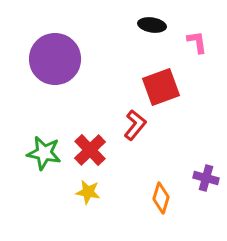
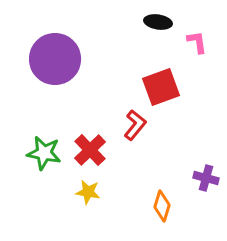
black ellipse: moved 6 px right, 3 px up
orange diamond: moved 1 px right, 8 px down
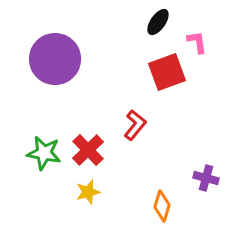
black ellipse: rotated 64 degrees counterclockwise
red square: moved 6 px right, 15 px up
red cross: moved 2 px left
yellow star: rotated 25 degrees counterclockwise
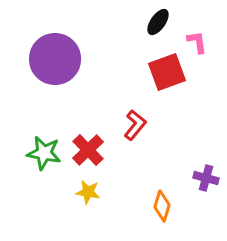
yellow star: rotated 25 degrees clockwise
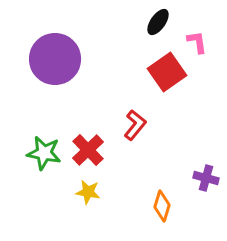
red square: rotated 15 degrees counterclockwise
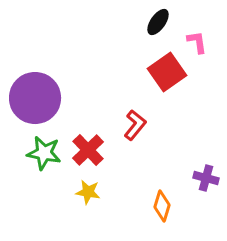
purple circle: moved 20 px left, 39 px down
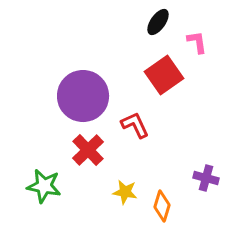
red square: moved 3 px left, 3 px down
purple circle: moved 48 px right, 2 px up
red L-shape: rotated 64 degrees counterclockwise
green star: moved 33 px down
yellow star: moved 37 px right
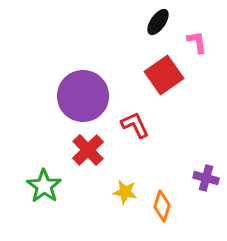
green star: rotated 24 degrees clockwise
